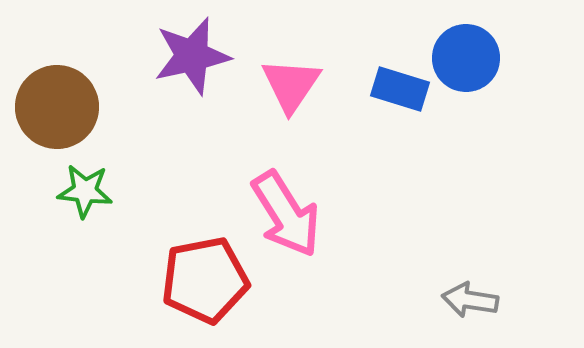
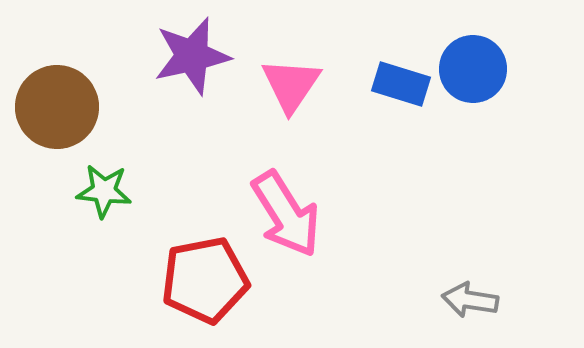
blue circle: moved 7 px right, 11 px down
blue rectangle: moved 1 px right, 5 px up
green star: moved 19 px right
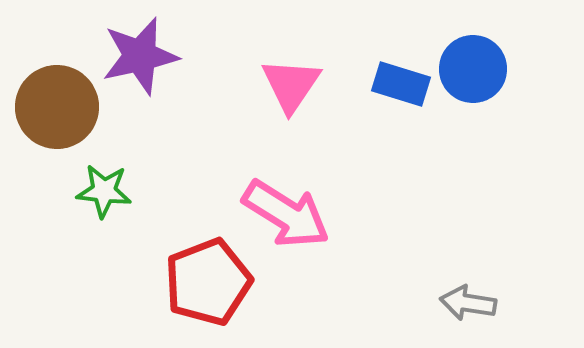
purple star: moved 52 px left
pink arrow: rotated 26 degrees counterclockwise
red pentagon: moved 3 px right, 2 px down; rotated 10 degrees counterclockwise
gray arrow: moved 2 px left, 3 px down
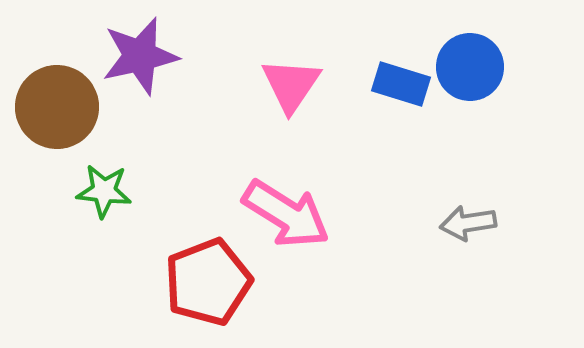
blue circle: moved 3 px left, 2 px up
gray arrow: moved 80 px up; rotated 18 degrees counterclockwise
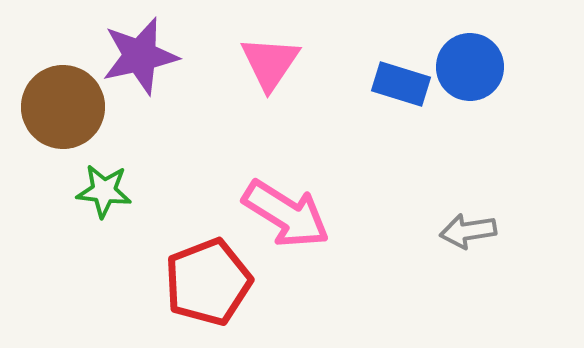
pink triangle: moved 21 px left, 22 px up
brown circle: moved 6 px right
gray arrow: moved 8 px down
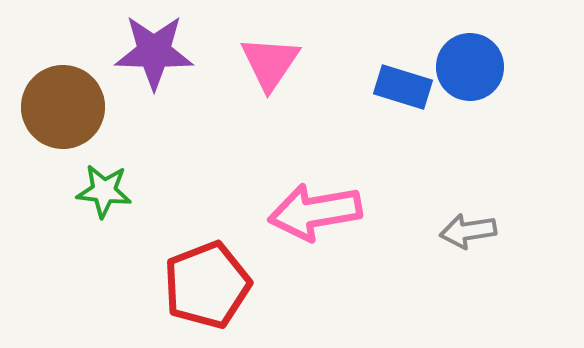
purple star: moved 14 px right, 4 px up; rotated 14 degrees clockwise
blue rectangle: moved 2 px right, 3 px down
pink arrow: moved 29 px right, 2 px up; rotated 138 degrees clockwise
red pentagon: moved 1 px left, 3 px down
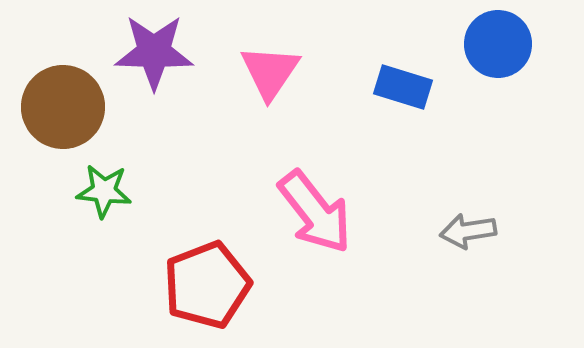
pink triangle: moved 9 px down
blue circle: moved 28 px right, 23 px up
pink arrow: rotated 118 degrees counterclockwise
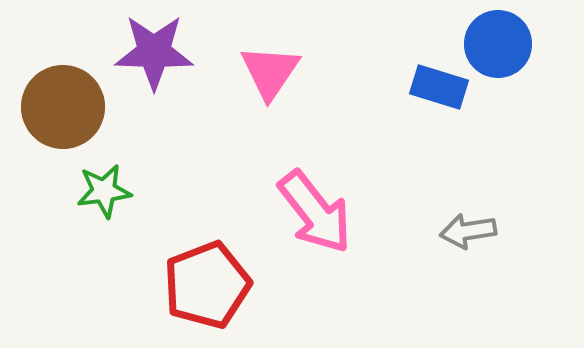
blue rectangle: moved 36 px right
green star: rotated 14 degrees counterclockwise
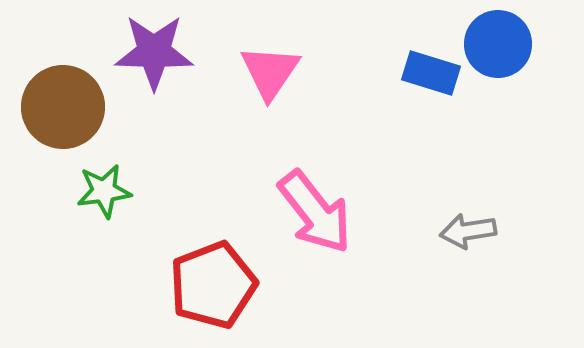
blue rectangle: moved 8 px left, 14 px up
red pentagon: moved 6 px right
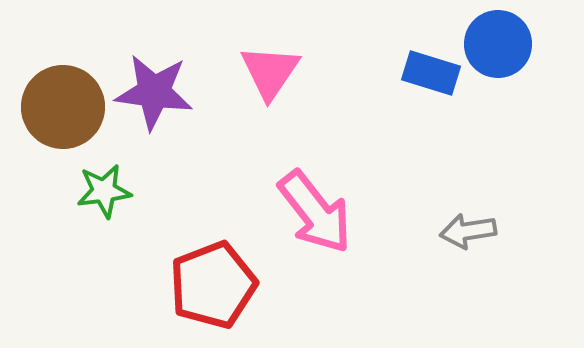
purple star: moved 40 px down; rotated 6 degrees clockwise
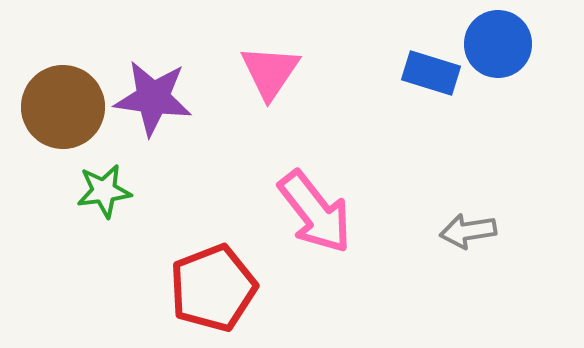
purple star: moved 1 px left, 6 px down
red pentagon: moved 3 px down
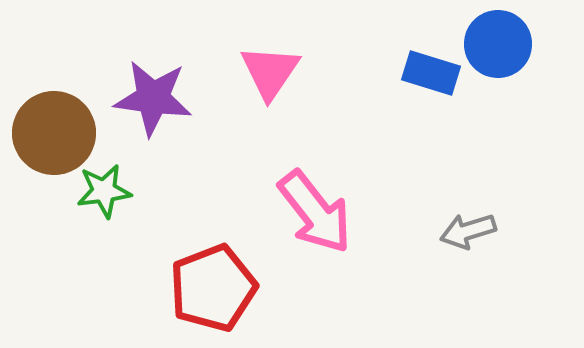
brown circle: moved 9 px left, 26 px down
gray arrow: rotated 8 degrees counterclockwise
